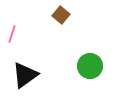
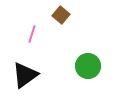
pink line: moved 20 px right
green circle: moved 2 px left
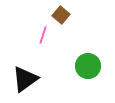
pink line: moved 11 px right, 1 px down
black triangle: moved 4 px down
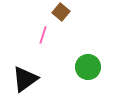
brown square: moved 3 px up
green circle: moved 1 px down
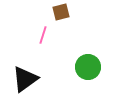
brown square: rotated 36 degrees clockwise
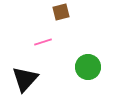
pink line: moved 7 px down; rotated 54 degrees clockwise
black triangle: rotated 12 degrees counterclockwise
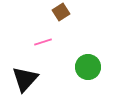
brown square: rotated 18 degrees counterclockwise
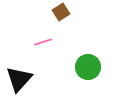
black triangle: moved 6 px left
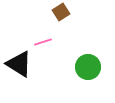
black triangle: moved 15 px up; rotated 40 degrees counterclockwise
